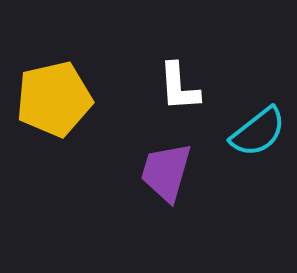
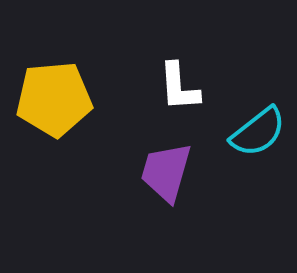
yellow pentagon: rotated 8 degrees clockwise
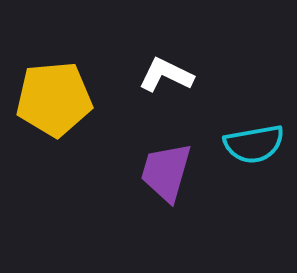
white L-shape: moved 13 px left, 12 px up; rotated 120 degrees clockwise
cyan semicircle: moved 4 px left, 12 px down; rotated 28 degrees clockwise
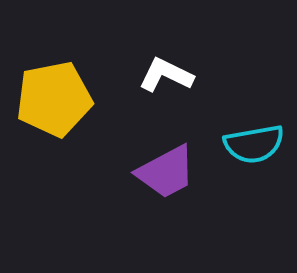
yellow pentagon: rotated 6 degrees counterclockwise
purple trapezoid: rotated 134 degrees counterclockwise
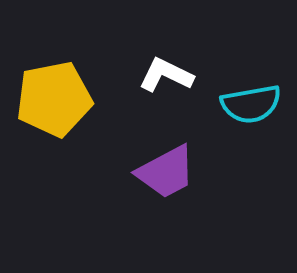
cyan semicircle: moved 3 px left, 40 px up
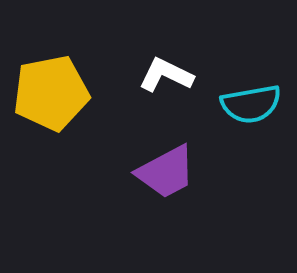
yellow pentagon: moved 3 px left, 6 px up
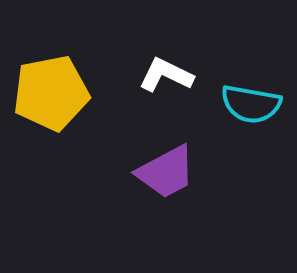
cyan semicircle: rotated 20 degrees clockwise
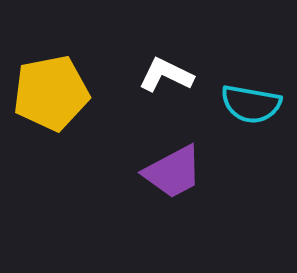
purple trapezoid: moved 7 px right
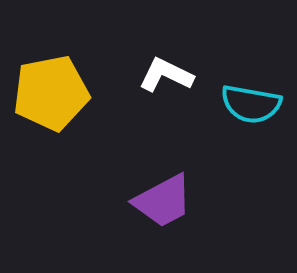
purple trapezoid: moved 10 px left, 29 px down
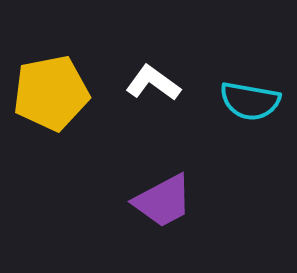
white L-shape: moved 13 px left, 8 px down; rotated 10 degrees clockwise
cyan semicircle: moved 1 px left, 3 px up
